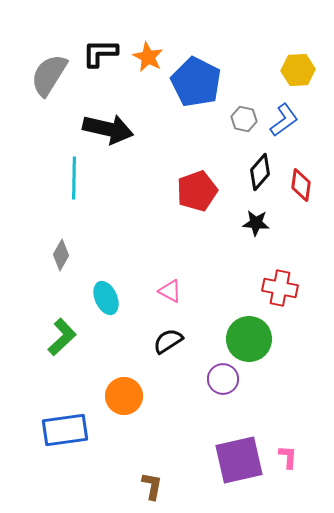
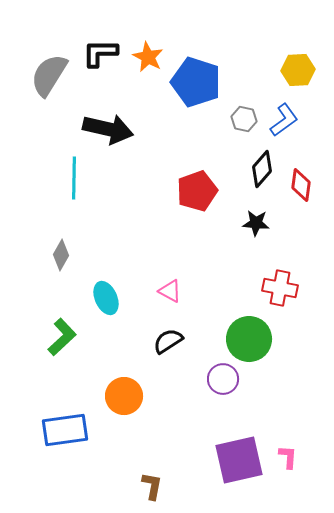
blue pentagon: rotated 9 degrees counterclockwise
black diamond: moved 2 px right, 3 px up
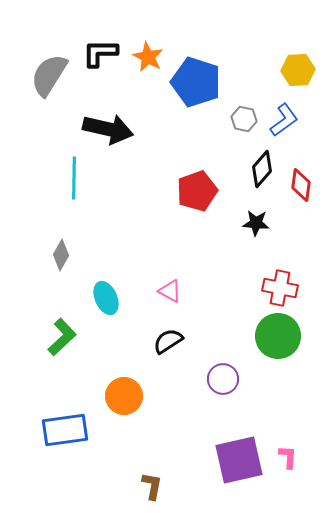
green circle: moved 29 px right, 3 px up
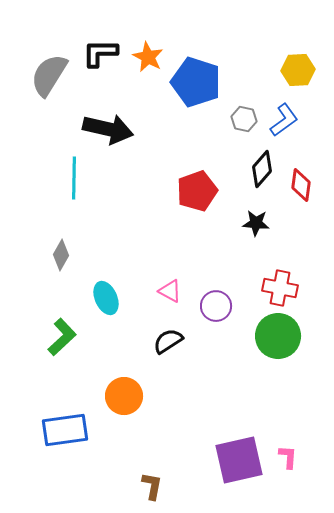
purple circle: moved 7 px left, 73 px up
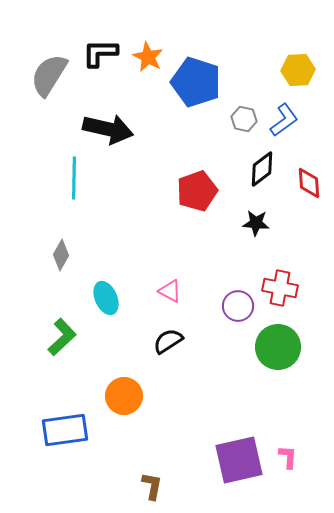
black diamond: rotated 12 degrees clockwise
red diamond: moved 8 px right, 2 px up; rotated 12 degrees counterclockwise
purple circle: moved 22 px right
green circle: moved 11 px down
